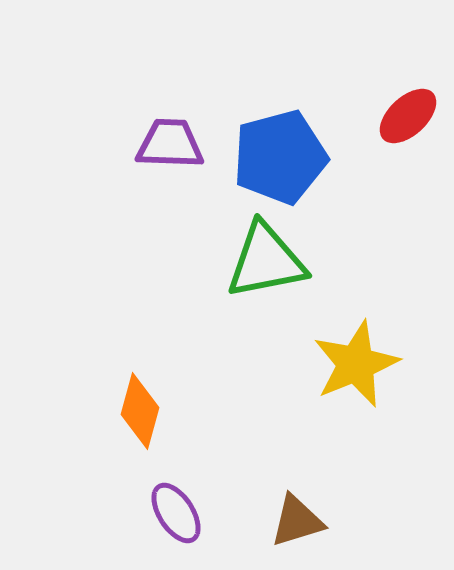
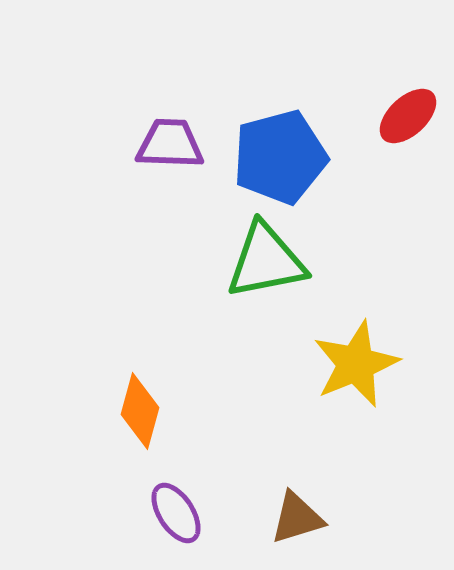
brown triangle: moved 3 px up
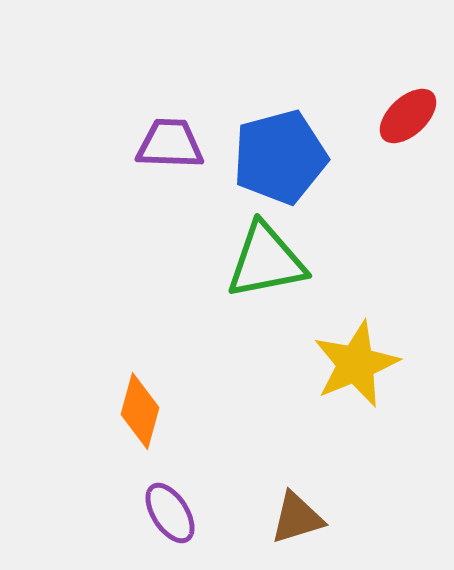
purple ellipse: moved 6 px left
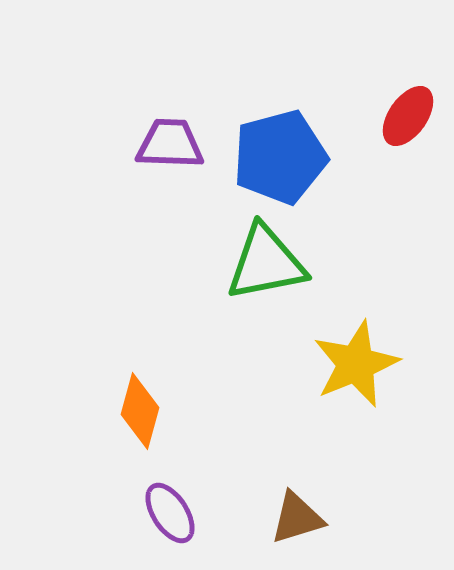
red ellipse: rotated 12 degrees counterclockwise
green triangle: moved 2 px down
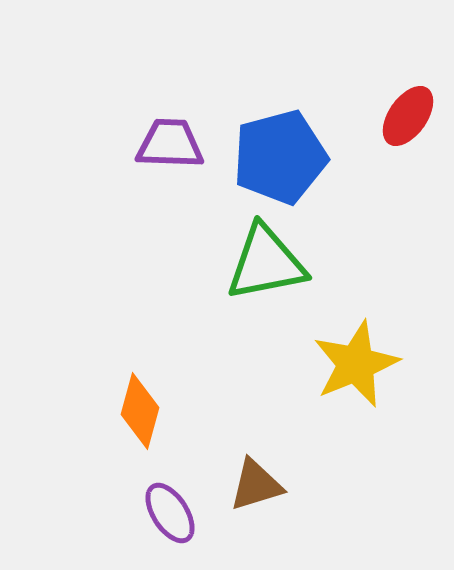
brown triangle: moved 41 px left, 33 px up
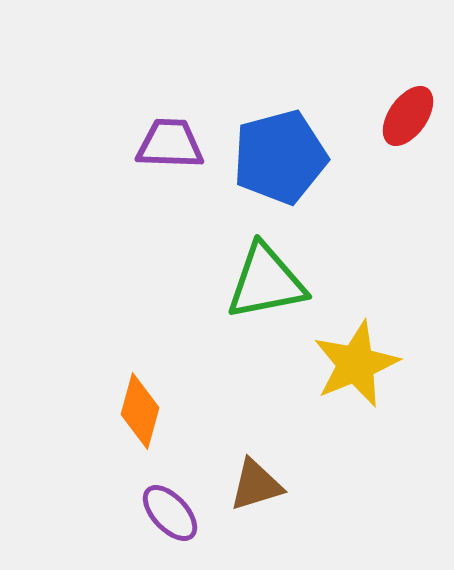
green triangle: moved 19 px down
purple ellipse: rotated 10 degrees counterclockwise
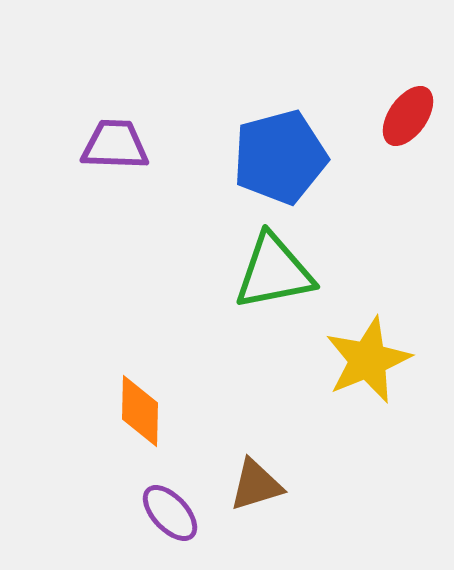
purple trapezoid: moved 55 px left, 1 px down
green triangle: moved 8 px right, 10 px up
yellow star: moved 12 px right, 4 px up
orange diamond: rotated 14 degrees counterclockwise
